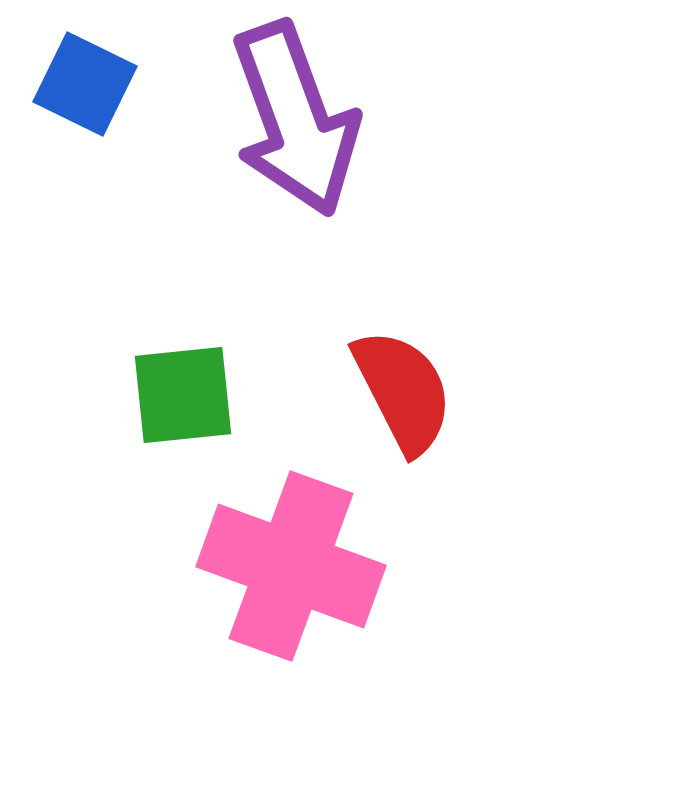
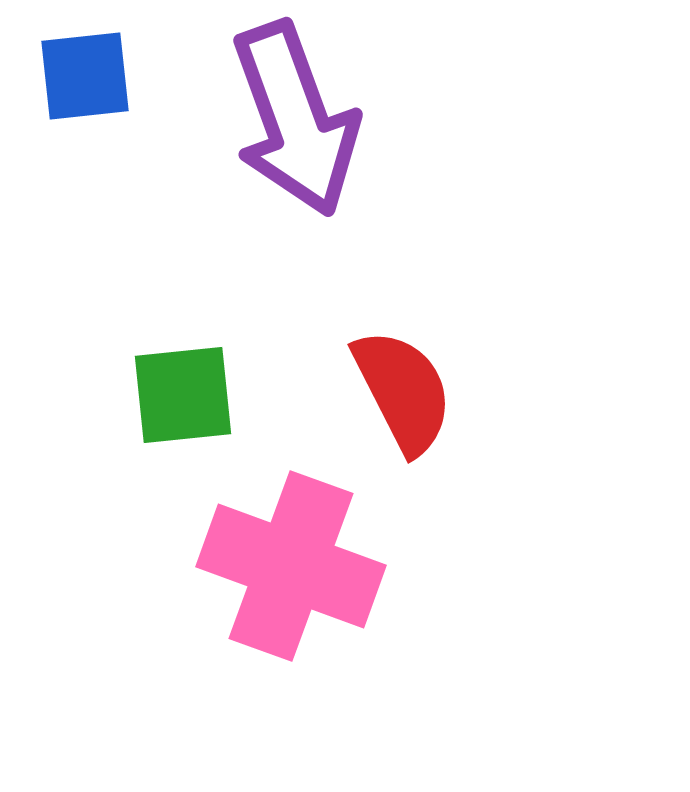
blue square: moved 8 px up; rotated 32 degrees counterclockwise
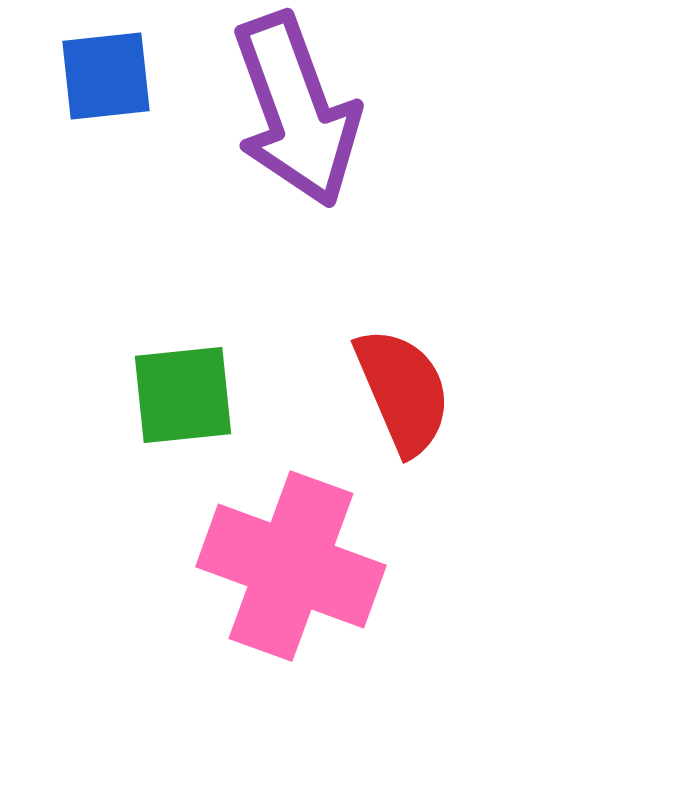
blue square: moved 21 px right
purple arrow: moved 1 px right, 9 px up
red semicircle: rotated 4 degrees clockwise
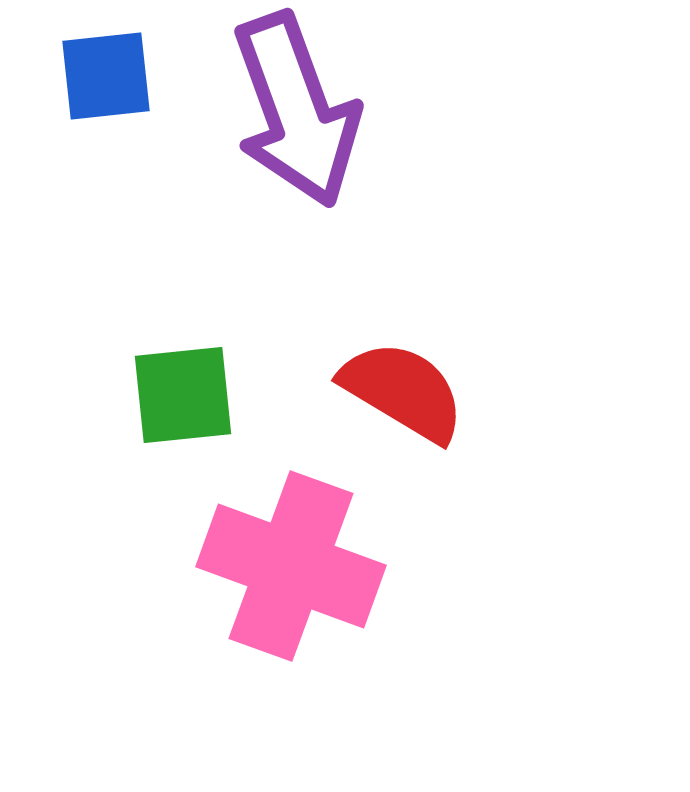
red semicircle: rotated 36 degrees counterclockwise
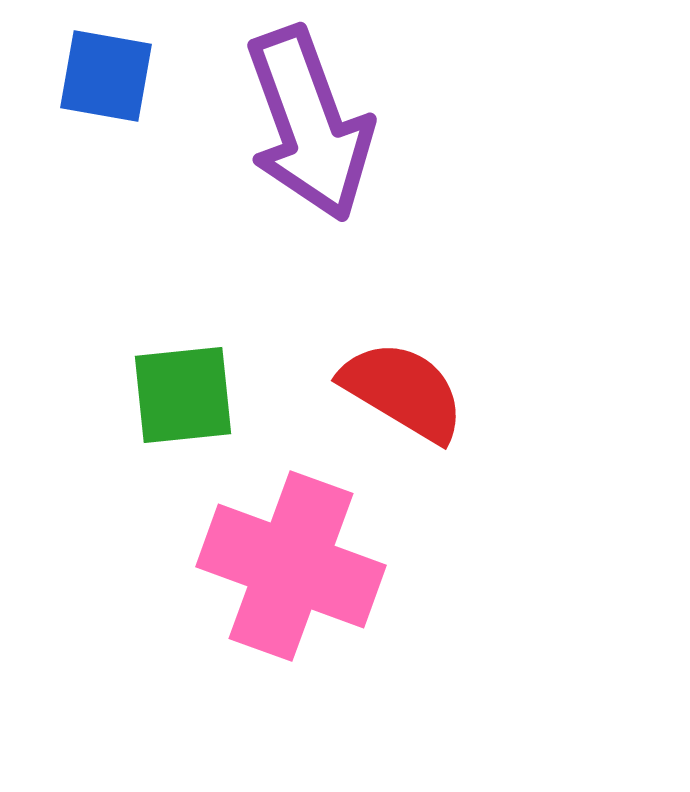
blue square: rotated 16 degrees clockwise
purple arrow: moved 13 px right, 14 px down
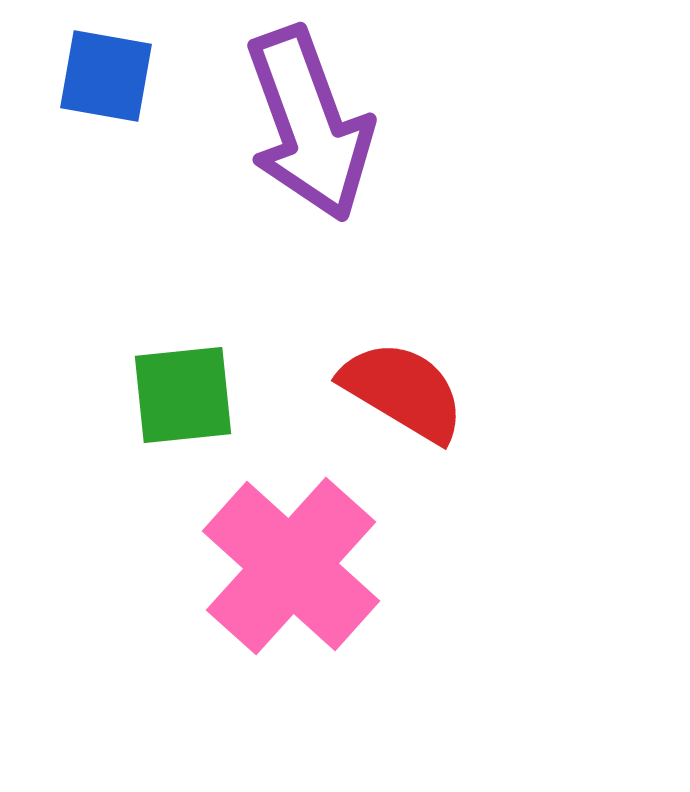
pink cross: rotated 22 degrees clockwise
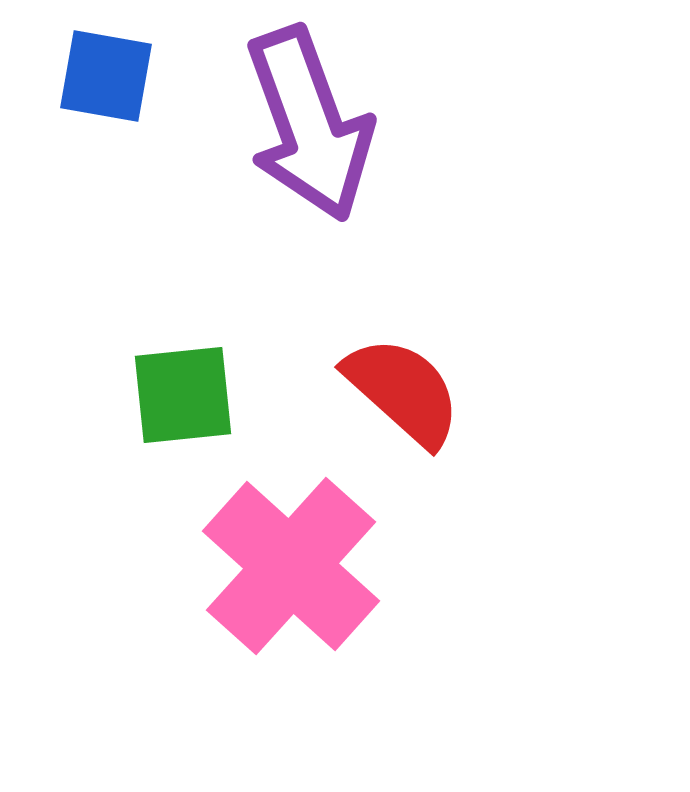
red semicircle: rotated 11 degrees clockwise
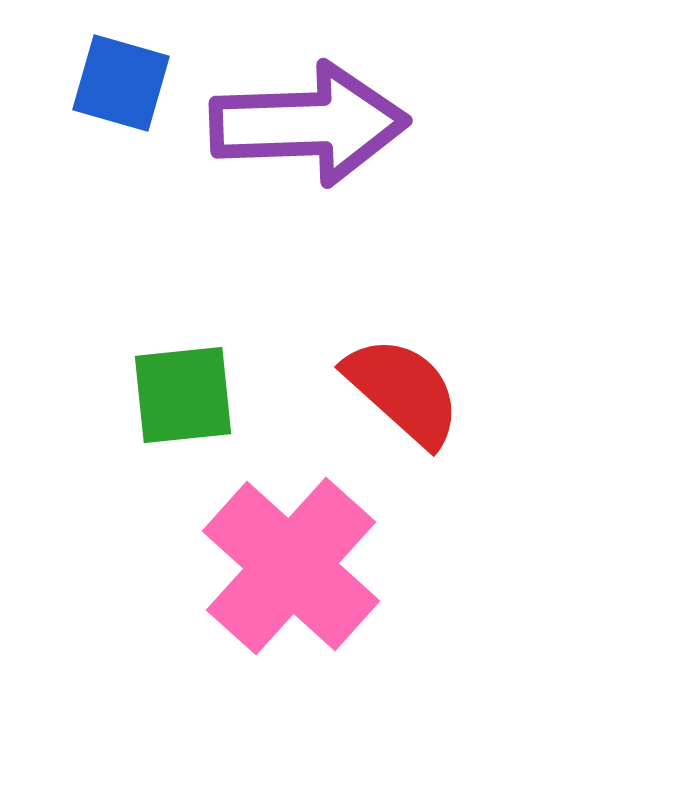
blue square: moved 15 px right, 7 px down; rotated 6 degrees clockwise
purple arrow: rotated 72 degrees counterclockwise
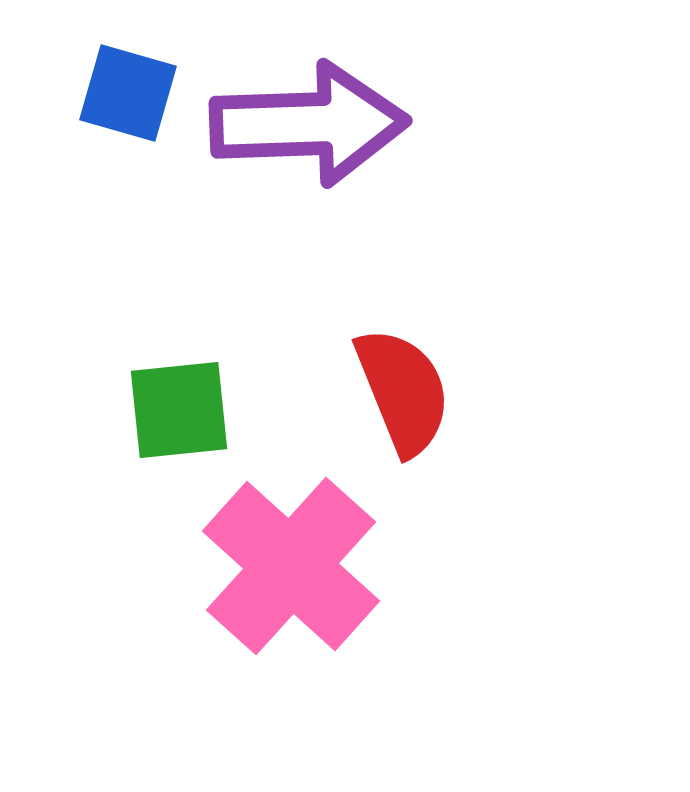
blue square: moved 7 px right, 10 px down
red semicircle: rotated 26 degrees clockwise
green square: moved 4 px left, 15 px down
